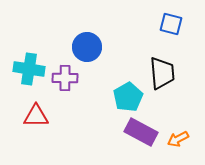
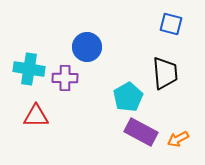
black trapezoid: moved 3 px right
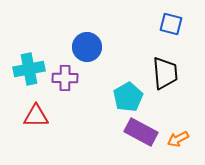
cyan cross: rotated 20 degrees counterclockwise
